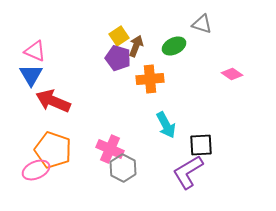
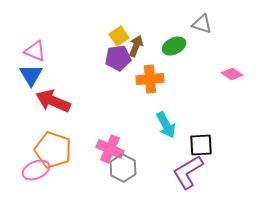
purple pentagon: rotated 25 degrees counterclockwise
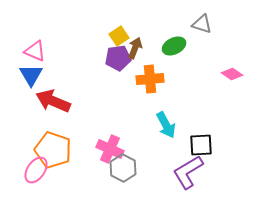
brown arrow: moved 1 px left, 2 px down
pink ellipse: rotated 32 degrees counterclockwise
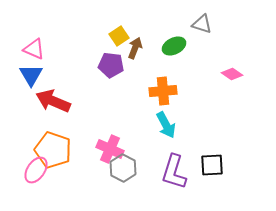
pink triangle: moved 1 px left, 2 px up
purple pentagon: moved 7 px left, 7 px down; rotated 15 degrees clockwise
orange cross: moved 13 px right, 12 px down
black square: moved 11 px right, 20 px down
purple L-shape: moved 14 px left; rotated 42 degrees counterclockwise
